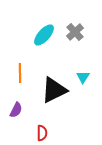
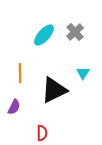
cyan triangle: moved 4 px up
purple semicircle: moved 2 px left, 3 px up
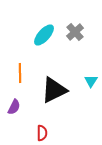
cyan triangle: moved 8 px right, 8 px down
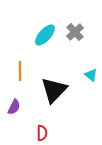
cyan ellipse: moved 1 px right
orange line: moved 2 px up
cyan triangle: moved 6 px up; rotated 24 degrees counterclockwise
black triangle: rotated 20 degrees counterclockwise
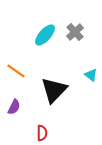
orange line: moved 4 px left; rotated 54 degrees counterclockwise
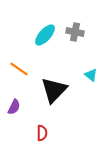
gray cross: rotated 36 degrees counterclockwise
orange line: moved 3 px right, 2 px up
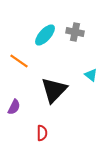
orange line: moved 8 px up
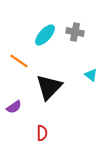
black triangle: moved 5 px left, 3 px up
purple semicircle: rotated 28 degrees clockwise
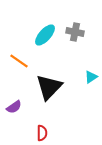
cyan triangle: moved 2 px down; rotated 48 degrees clockwise
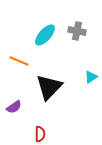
gray cross: moved 2 px right, 1 px up
orange line: rotated 12 degrees counterclockwise
red semicircle: moved 2 px left, 1 px down
